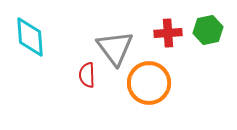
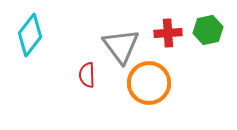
cyan diamond: moved 2 px up; rotated 42 degrees clockwise
gray triangle: moved 6 px right, 2 px up
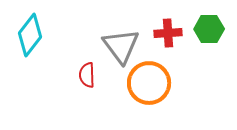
green hexagon: moved 1 px right, 1 px up; rotated 12 degrees clockwise
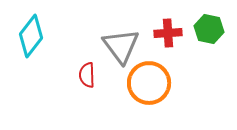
green hexagon: rotated 12 degrees clockwise
cyan diamond: moved 1 px right, 1 px down
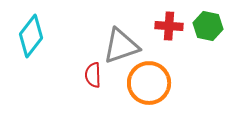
green hexagon: moved 1 px left, 3 px up
red cross: moved 1 px right, 7 px up; rotated 8 degrees clockwise
gray triangle: rotated 48 degrees clockwise
red semicircle: moved 6 px right
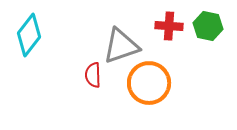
cyan diamond: moved 2 px left, 1 px up
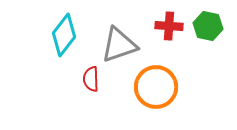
cyan diamond: moved 35 px right
gray triangle: moved 2 px left, 1 px up
red semicircle: moved 2 px left, 4 px down
orange circle: moved 7 px right, 4 px down
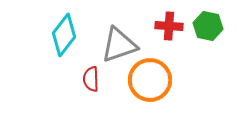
orange circle: moved 6 px left, 7 px up
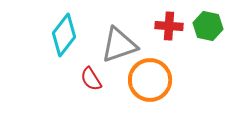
red semicircle: rotated 30 degrees counterclockwise
